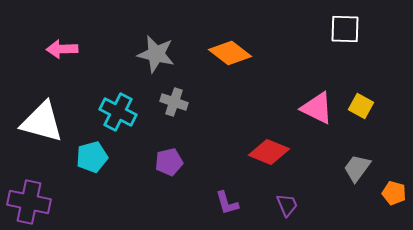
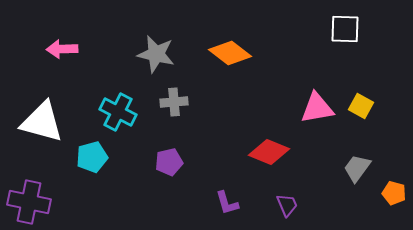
gray cross: rotated 24 degrees counterclockwise
pink triangle: rotated 36 degrees counterclockwise
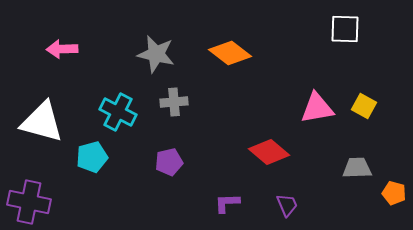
yellow square: moved 3 px right
red diamond: rotated 18 degrees clockwise
gray trapezoid: rotated 52 degrees clockwise
purple L-shape: rotated 104 degrees clockwise
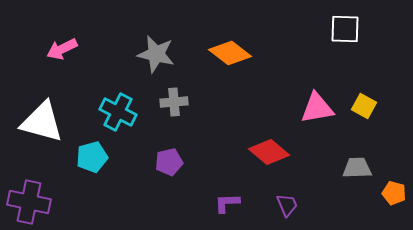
pink arrow: rotated 24 degrees counterclockwise
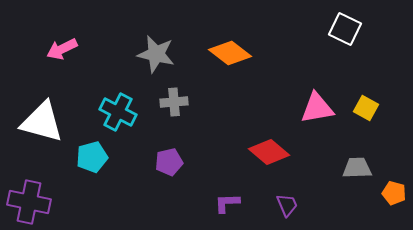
white square: rotated 24 degrees clockwise
yellow square: moved 2 px right, 2 px down
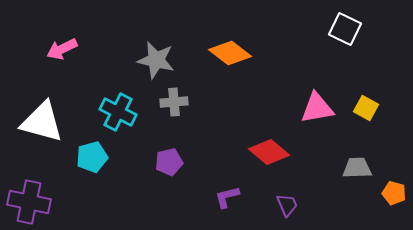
gray star: moved 6 px down
purple L-shape: moved 6 px up; rotated 12 degrees counterclockwise
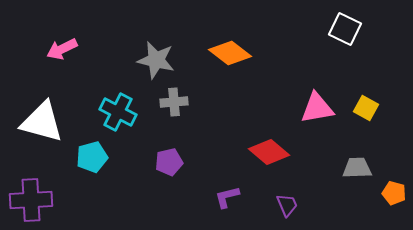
purple cross: moved 2 px right, 2 px up; rotated 15 degrees counterclockwise
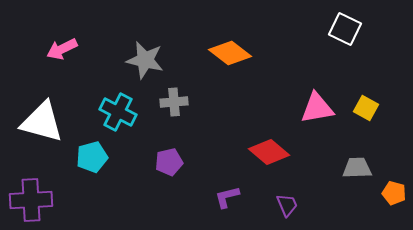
gray star: moved 11 px left
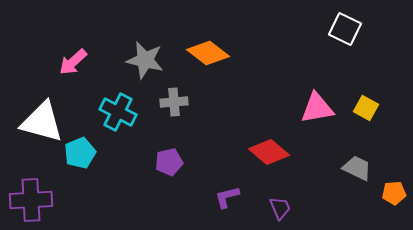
pink arrow: moved 11 px right, 13 px down; rotated 16 degrees counterclockwise
orange diamond: moved 22 px left
cyan pentagon: moved 12 px left, 4 px up; rotated 8 degrees counterclockwise
gray trapezoid: rotated 28 degrees clockwise
orange pentagon: rotated 20 degrees counterclockwise
purple trapezoid: moved 7 px left, 3 px down
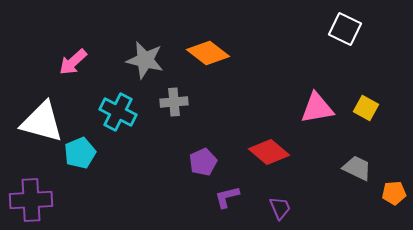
purple pentagon: moved 34 px right; rotated 12 degrees counterclockwise
